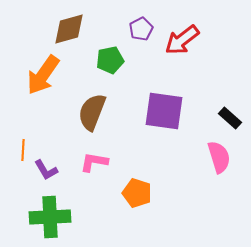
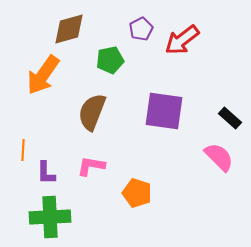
pink semicircle: rotated 28 degrees counterclockwise
pink L-shape: moved 3 px left, 4 px down
purple L-shape: moved 3 px down; rotated 30 degrees clockwise
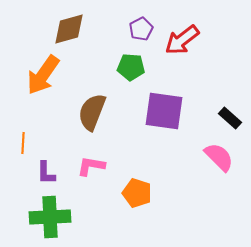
green pentagon: moved 21 px right, 7 px down; rotated 16 degrees clockwise
orange line: moved 7 px up
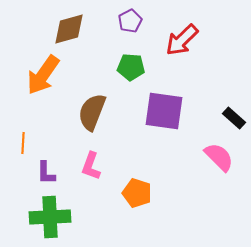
purple pentagon: moved 11 px left, 8 px up
red arrow: rotated 6 degrees counterclockwise
black rectangle: moved 4 px right
pink L-shape: rotated 80 degrees counterclockwise
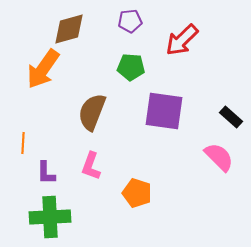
purple pentagon: rotated 20 degrees clockwise
orange arrow: moved 6 px up
black rectangle: moved 3 px left, 1 px up
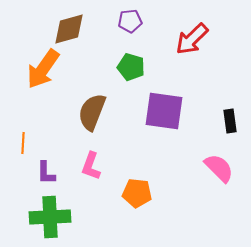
red arrow: moved 10 px right, 1 px up
green pentagon: rotated 12 degrees clockwise
black rectangle: moved 1 px left, 4 px down; rotated 40 degrees clockwise
pink semicircle: moved 11 px down
orange pentagon: rotated 12 degrees counterclockwise
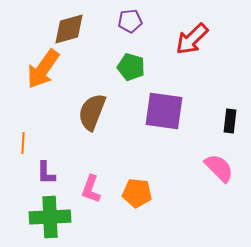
black rectangle: rotated 15 degrees clockwise
pink L-shape: moved 23 px down
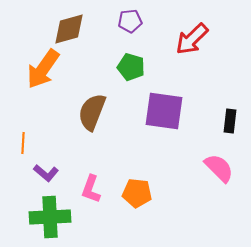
purple L-shape: rotated 50 degrees counterclockwise
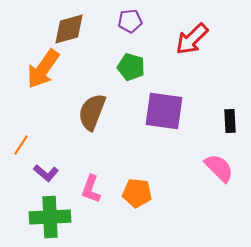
black rectangle: rotated 10 degrees counterclockwise
orange line: moved 2 px left, 2 px down; rotated 30 degrees clockwise
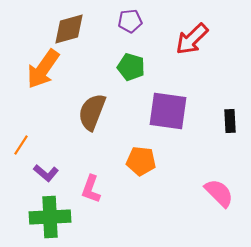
purple square: moved 4 px right
pink semicircle: moved 25 px down
orange pentagon: moved 4 px right, 32 px up
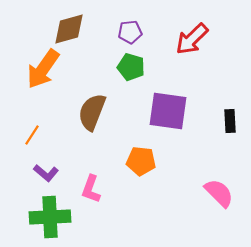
purple pentagon: moved 11 px down
orange line: moved 11 px right, 10 px up
